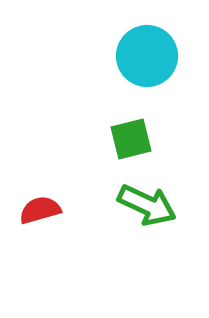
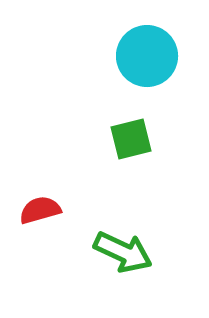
green arrow: moved 24 px left, 47 px down
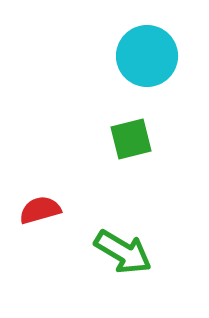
green arrow: rotated 6 degrees clockwise
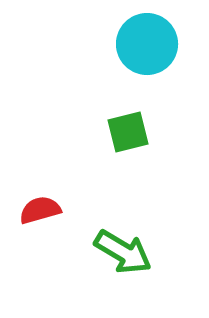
cyan circle: moved 12 px up
green square: moved 3 px left, 7 px up
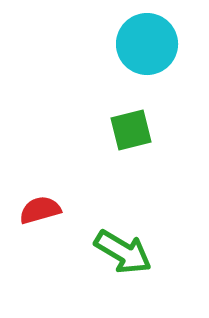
green square: moved 3 px right, 2 px up
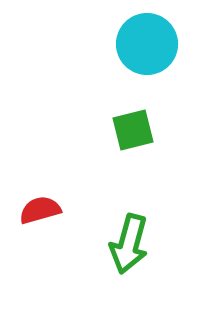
green square: moved 2 px right
green arrow: moved 6 px right, 8 px up; rotated 74 degrees clockwise
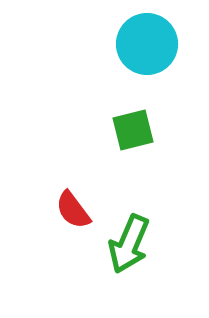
red semicircle: moved 33 px right; rotated 111 degrees counterclockwise
green arrow: rotated 8 degrees clockwise
